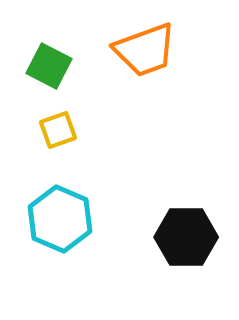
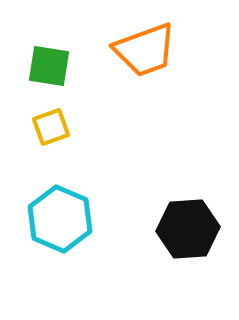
green square: rotated 18 degrees counterclockwise
yellow square: moved 7 px left, 3 px up
black hexagon: moved 2 px right, 8 px up; rotated 4 degrees counterclockwise
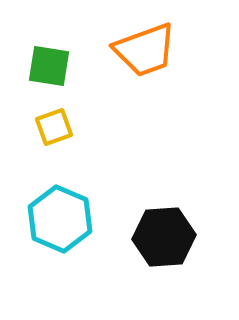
yellow square: moved 3 px right
black hexagon: moved 24 px left, 8 px down
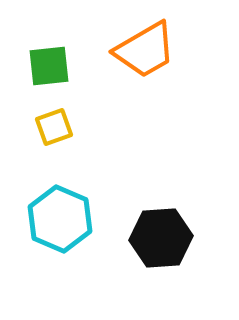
orange trapezoid: rotated 10 degrees counterclockwise
green square: rotated 15 degrees counterclockwise
black hexagon: moved 3 px left, 1 px down
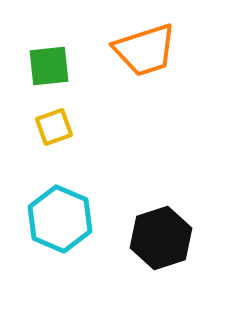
orange trapezoid: rotated 12 degrees clockwise
black hexagon: rotated 14 degrees counterclockwise
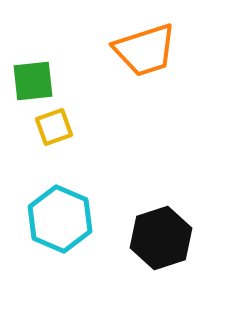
green square: moved 16 px left, 15 px down
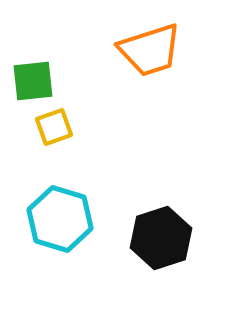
orange trapezoid: moved 5 px right
cyan hexagon: rotated 6 degrees counterclockwise
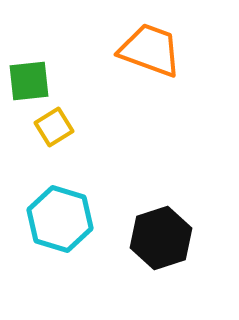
orange trapezoid: rotated 142 degrees counterclockwise
green square: moved 4 px left
yellow square: rotated 12 degrees counterclockwise
